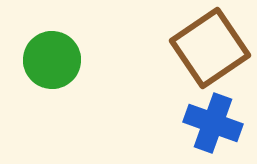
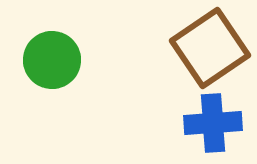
blue cross: rotated 24 degrees counterclockwise
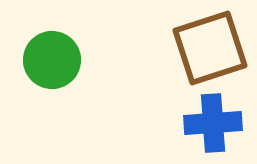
brown square: rotated 16 degrees clockwise
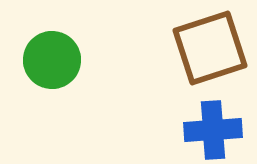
blue cross: moved 7 px down
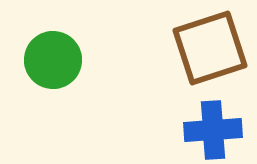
green circle: moved 1 px right
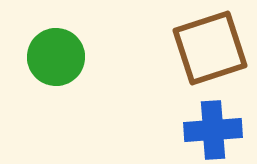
green circle: moved 3 px right, 3 px up
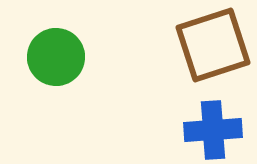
brown square: moved 3 px right, 3 px up
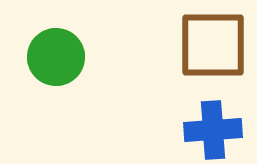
brown square: rotated 18 degrees clockwise
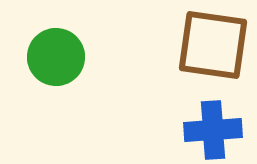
brown square: rotated 8 degrees clockwise
